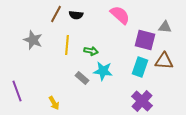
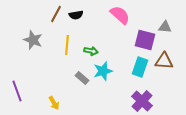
black semicircle: rotated 16 degrees counterclockwise
cyan star: rotated 24 degrees counterclockwise
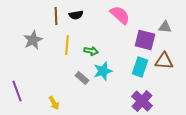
brown line: moved 2 px down; rotated 30 degrees counterclockwise
gray star: rotated 24 degrees clockwise
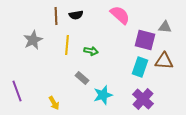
cyan star: moved 24 px down
purple cross: moved 1 px right, 2 px up
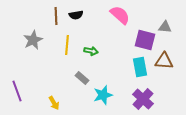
cyan rectangle: rotated 30 degrees counterclockwise
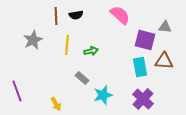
green arrow: rotated 24 degrees counterclockwise
yellow arrow: moved 2 px right, 1 px down
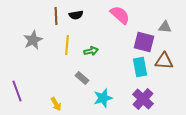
purple square: moved 1 px left, 2 px down
cyan star: moved 3 px down
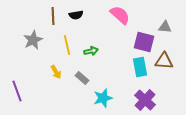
brown line: moved 3 px left
yellow line: rotated 18 degrees counterclockwise
purple cross: moved 2 px right, 1 px down
yellow arrow: moved 32 px up
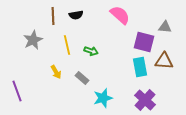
green arrow: rotated 32 degrees clockwise
